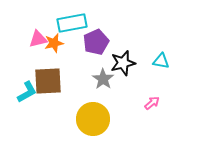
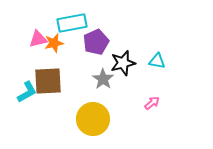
cyan triangle: moved 4 px left
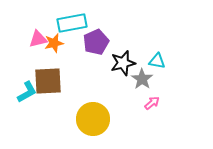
gray star: moved 39 px right
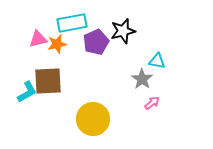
orange star: moved 3 px right, 1 px down
black star: moved 32 px up
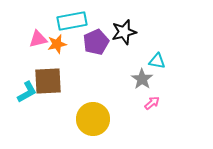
cyan rectangle: moved 2 px up
black star: moved 1 px right, 1 px down
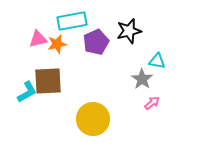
black star: moved 5 px right, 1 px up
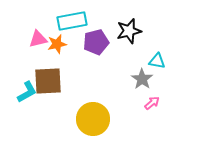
purple pentagon: rotated 10 degrees clockwise
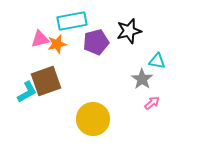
pink triangle: moved 2 px right
brown square: moved 2 px left; rotated 16 degrees counterclockwise
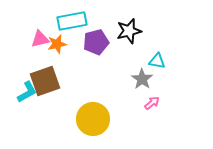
brown square: moved 1 px left
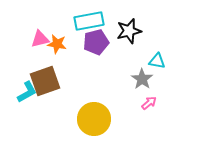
cyan rectangle: moved 17 px right
orange star: rotated 24 degrees clockwise
pink arrow: moved 3 px left
yellow circle: moved 1 px right
